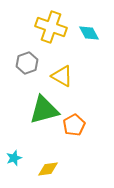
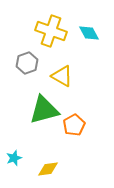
yellow cross: moved 4 px down
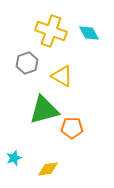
orange pentagon: moved 2 px left, 3 px down; rotated 30 degrees clockwise
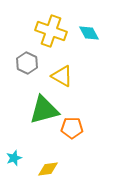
gray hexagon: rotated 15 degrees counterclockwise
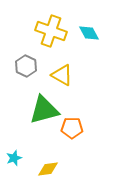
gray hexagon: moved 1 px left, 3 px down
yellow triangle: moved 1 px up
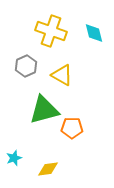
cyan diamond: moved 5 px right; rotated 15 degrees clockwise
gray hexagon: rotated 10 degrees clockwise
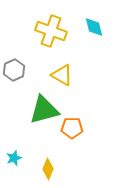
cyan diamond: moved 6 px up
gray hexagon: moved 12 px left, 4 px down
yellow diamond: rotated 60 degrees counterclockwise
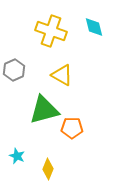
cyan star: moved 3 px right, 2 px up; rotated 28 degrees counterclockwise
